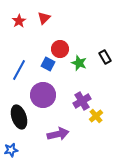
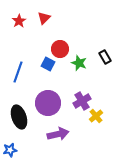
blue line: moved 1 px left, 2 px down; rotated 10 degrees counterclockwise
purple circle: moved 5 px right, 8 px down
blue star: moved 1 px left
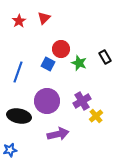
red circle: moved 1 px right
purple circle: moved 1 px left, 2 px up
black ellipse: moved 1 px up; rotated 60 degrees counterclockwise
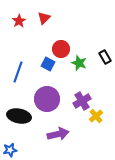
purple circle: moved 2 px up
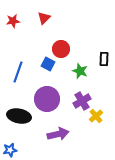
red star: moved 6 px left; rotated 24 degrees clockwise
black rectangle: moved 1 px left, 2 px down; rotated 32 degrees clockwise
green star: moved 1 px right, 8 px down
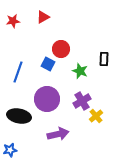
red triangle: moved 1 px left, 1 px up; rotated 16 degrees clockwise
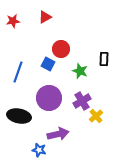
red triangle: moved 2 px right
purple circle: moved 2 px right, 1 px up
blue star: moved 29 px right; rotated 24 degrees clockwise
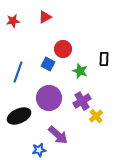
red circle: moved 2 px right
black ellipse: rotated 35 degrees counterclockwise
purple arrow: moved 1 px down; rotated 55 degrees clockwise
blue star: rotated 24 degrees counterclockwise
